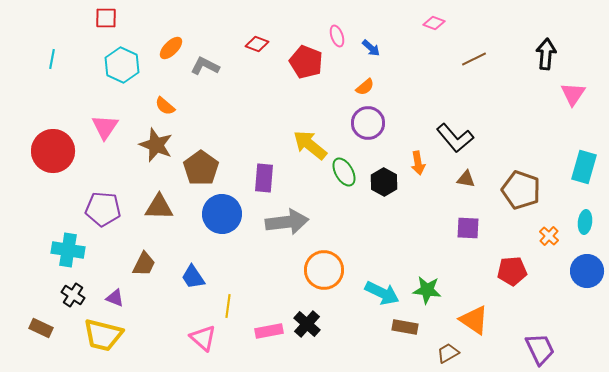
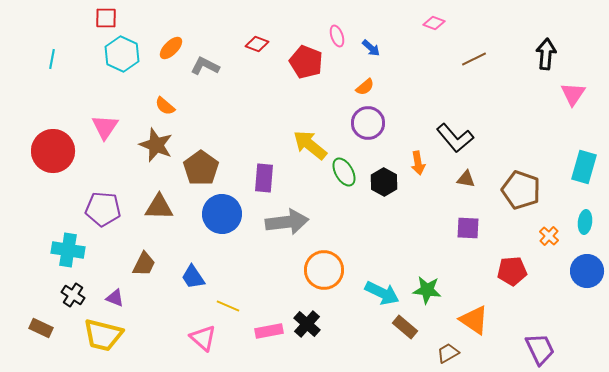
cyan hexagon at (122, 65): moved 11 px up
yellow line at (228, 306): rotated 75 degrees counterclockwise
brown rectangle at (405, 327): rotated 30 degrees clockwise
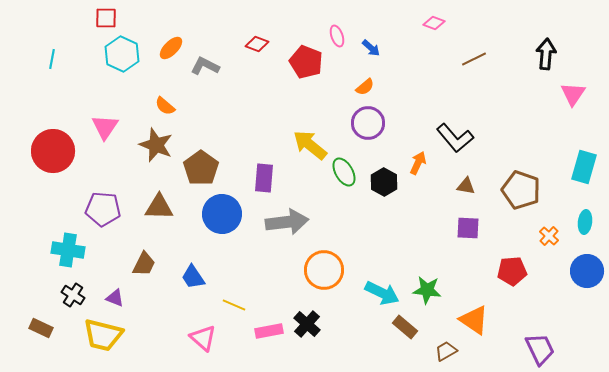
orange arrow at (418, 163): rotated 145 degrees counterclockwise
brown triangle at (466, 179): moved 7 px down
yellow line at (228, 306): moved 6 px right, 1 px up
brown trapezoid at (448, 353): moved 2 px left, 2 px up
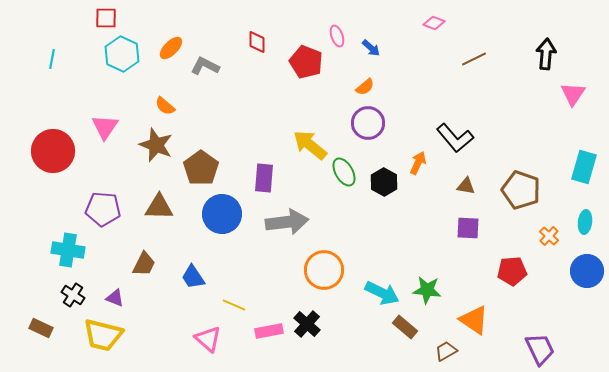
red diamond at (257, 44): moved 2 px up; rotated 70 degrees clockwise
pink triangle at (203, 338): moved 5 px right, 1 px down
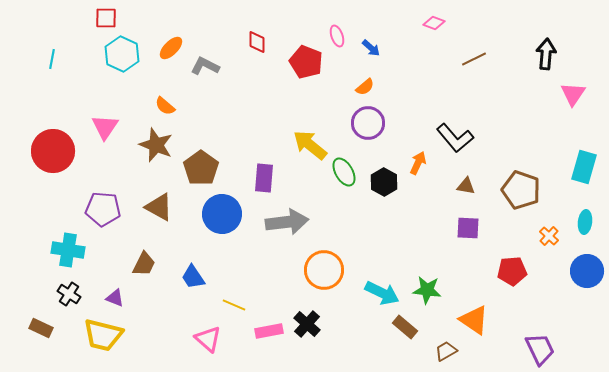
brown triangle at (159, 207): rotated 28 degrees clockwise
black cross at (73, 295): moved 4 px left, 1 px up
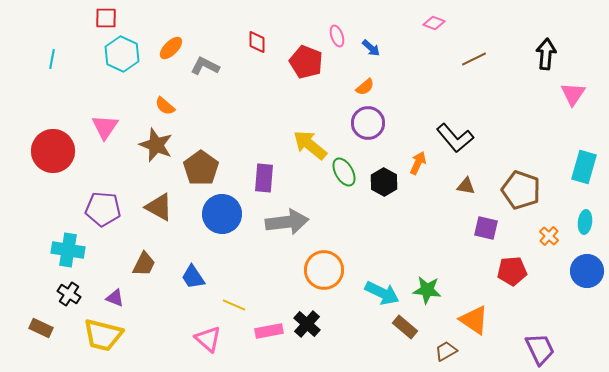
purple square at (468, 228): moved 18 px right; rotated 10 degrees clockwise
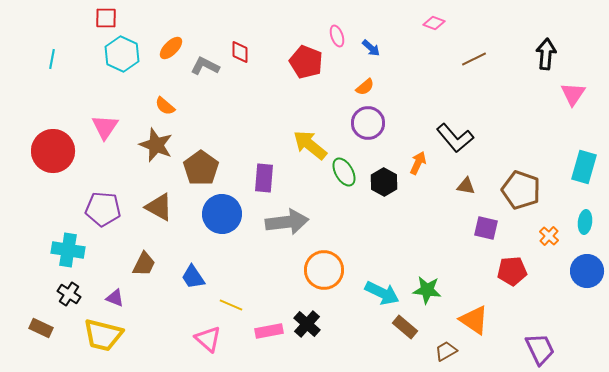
red diamond at (257, 42): moved 17 px left, 10 px down
yellow line at (234, 305): moved 3 px left
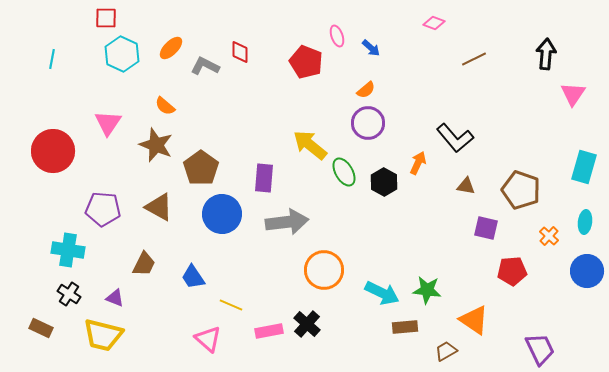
orange semicircle at (365, 87): moved 1 px right, 3 px down
pink triangle at (105, 127): moved 3 px right, 4 px up
brown rectangle at (405, 327): rotated 45 degrees counterclockwise
